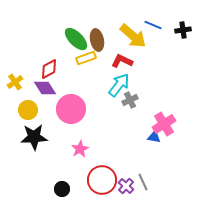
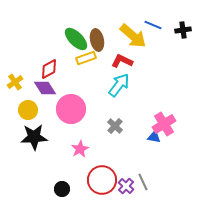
gray cross: moved 15 px left, 26 px down; rotated 21 degrees counterclockwise
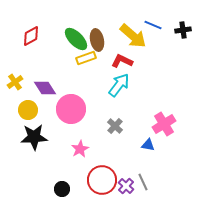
red diamond: moved 18 px left, 33 px up
blue triangle: moved 6 px left, 8 px down
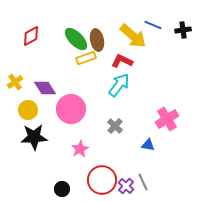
pink cross: moved 3 px right, 5 px up
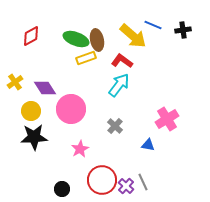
green ellipse: rotated 25 degrees counterclockwise
red L-shape: rotated 10 degrees clockwise
yellow circle: moved 3 px right, 1 px down
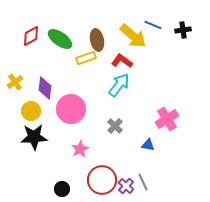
green ellipse: moved 16 px left; rotated 15 degrees clockwise
purple diamond: rotated 40 degrees clockwise
